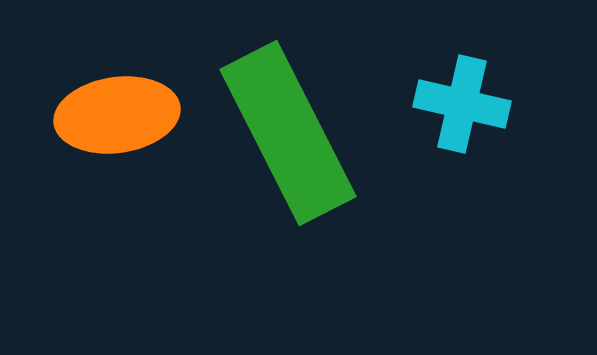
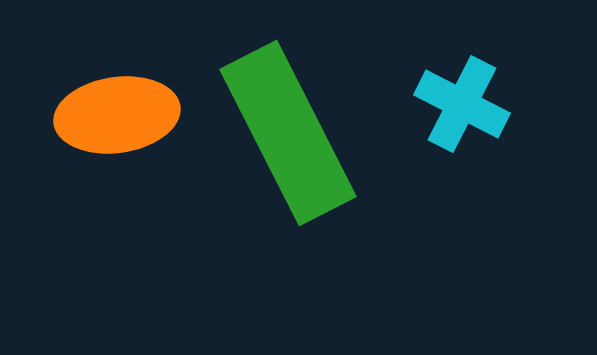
cyan cross: rotated 14 degrees clockwise
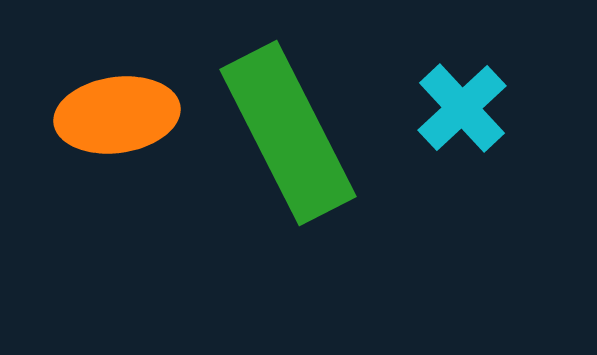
cyan cross: moved 4 px down; rotated 20 degrees clockwise
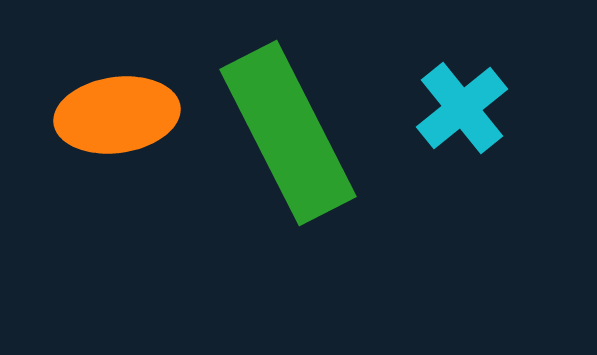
cyan cross: rotated 4 degrees clockwise
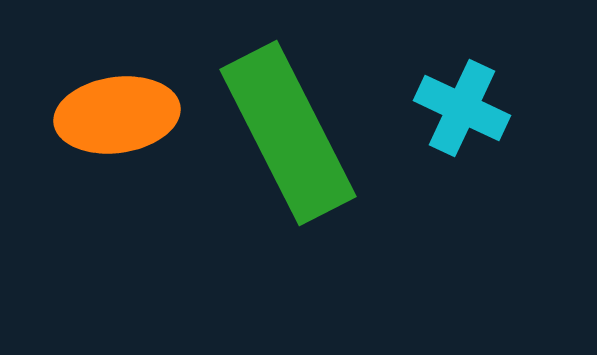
cyan cross: rotated 26 degrees counterclockwise
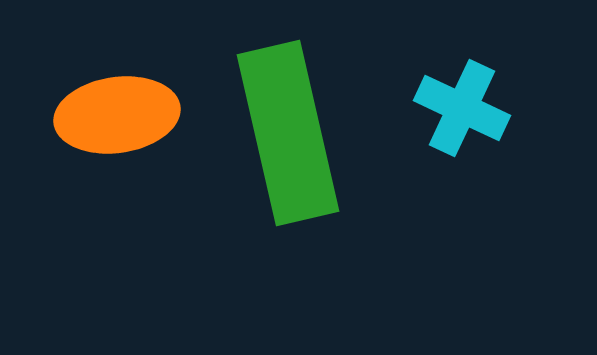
green rectangle: rotated 14 degrees clockwise
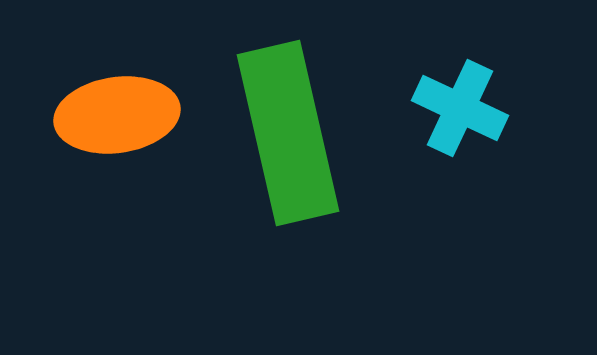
cyan cross: moved 2 px left
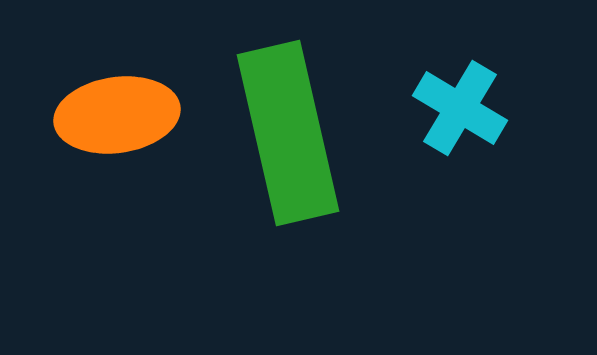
cyan cross: rotated 6 degrees clockwise
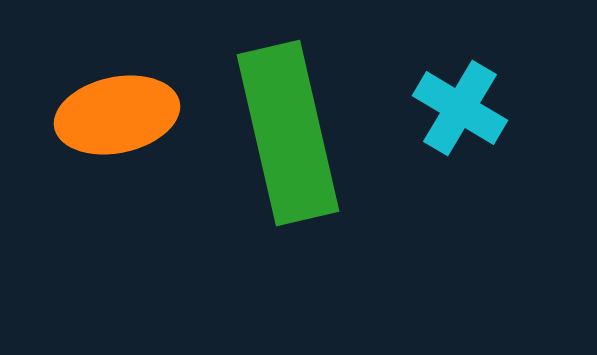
orange ellipse: rotated 4 degrees counterclockwise
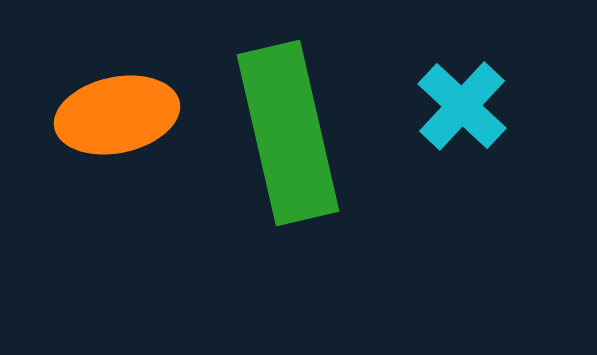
cyan cross: moved 2 px right, 2 px up; rotated 12 degrees clockwise
